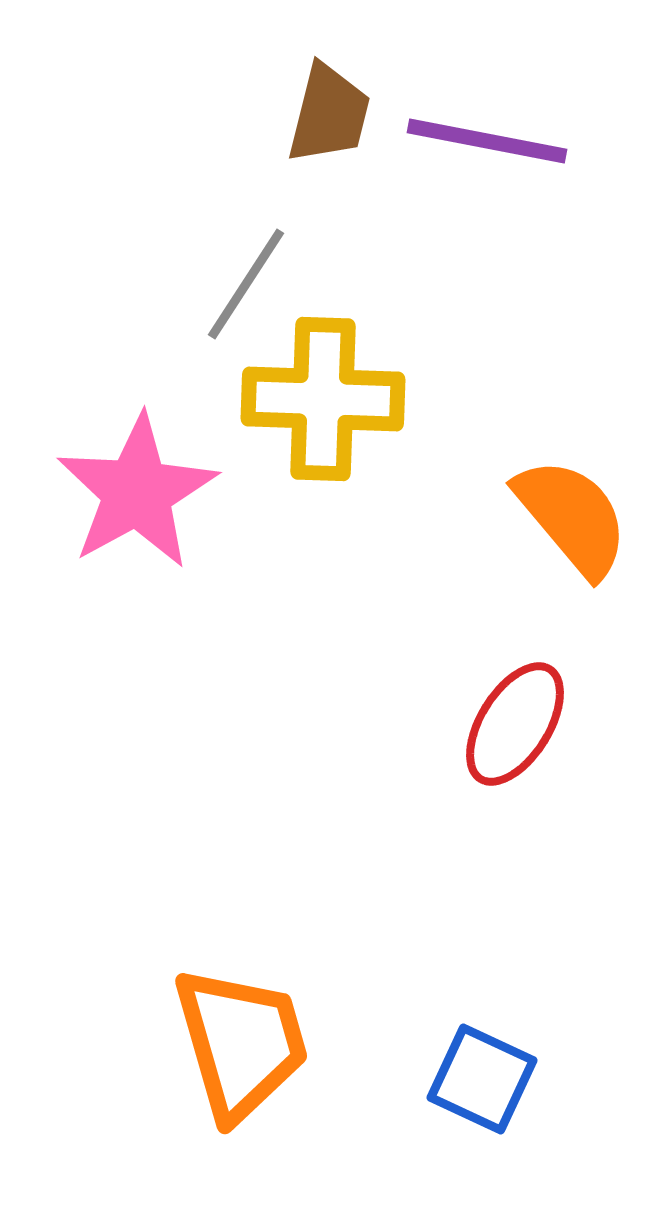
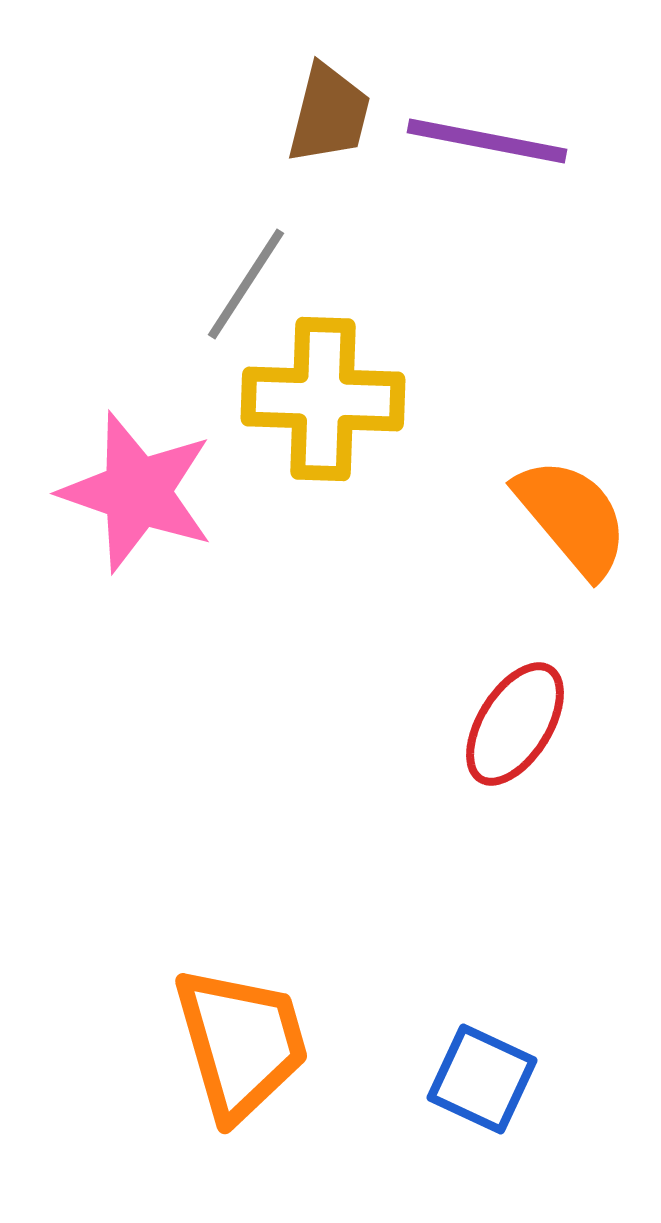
pink star: rotated 24 degrees counterclockwise
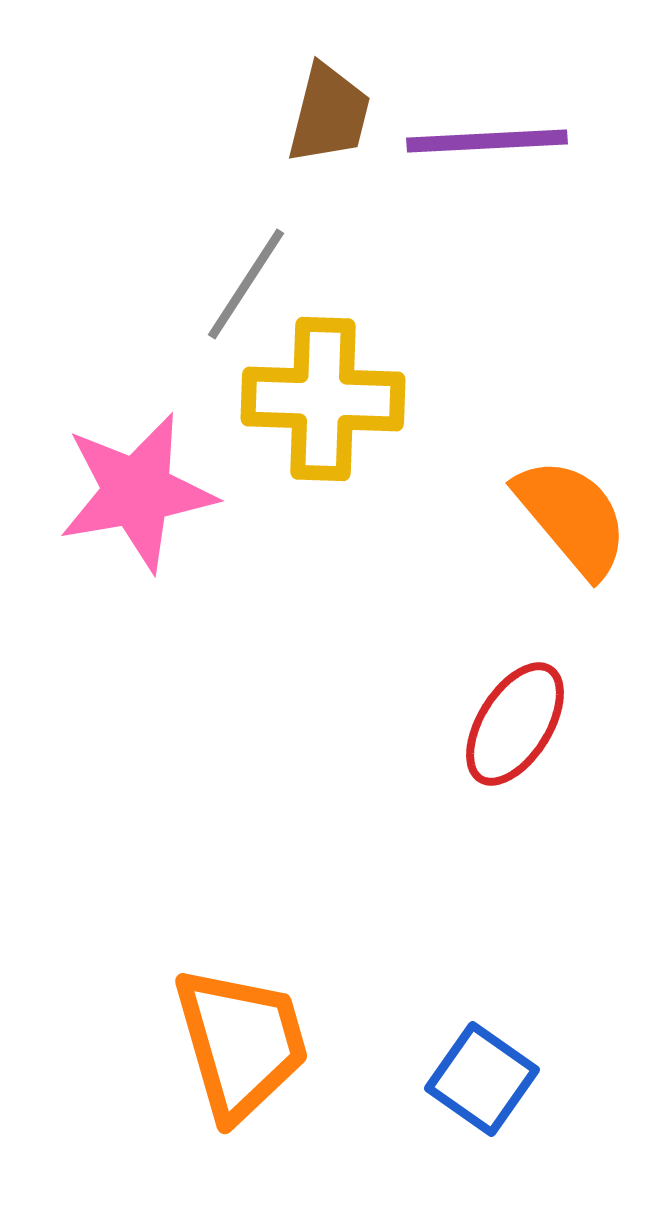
purple line: rotated 14 degrees counterclockwise
pink star: rotated 29 degrees counterclockwise
blue square: rotated 10 degrees clockwise
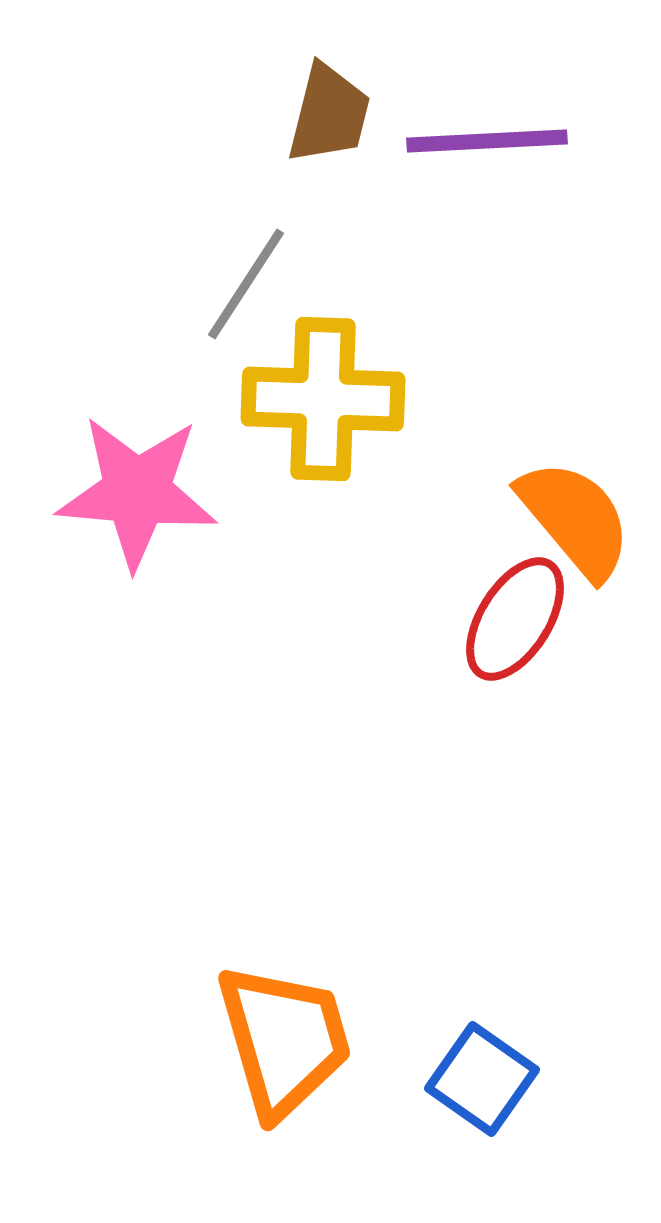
pink star: rotated 15 degrees clockwise
orange semicircle: moved 3 px right, 2 px down
red ellipse: moved 105 px up
orange trapezoid: moved 43 px right, 3 px up
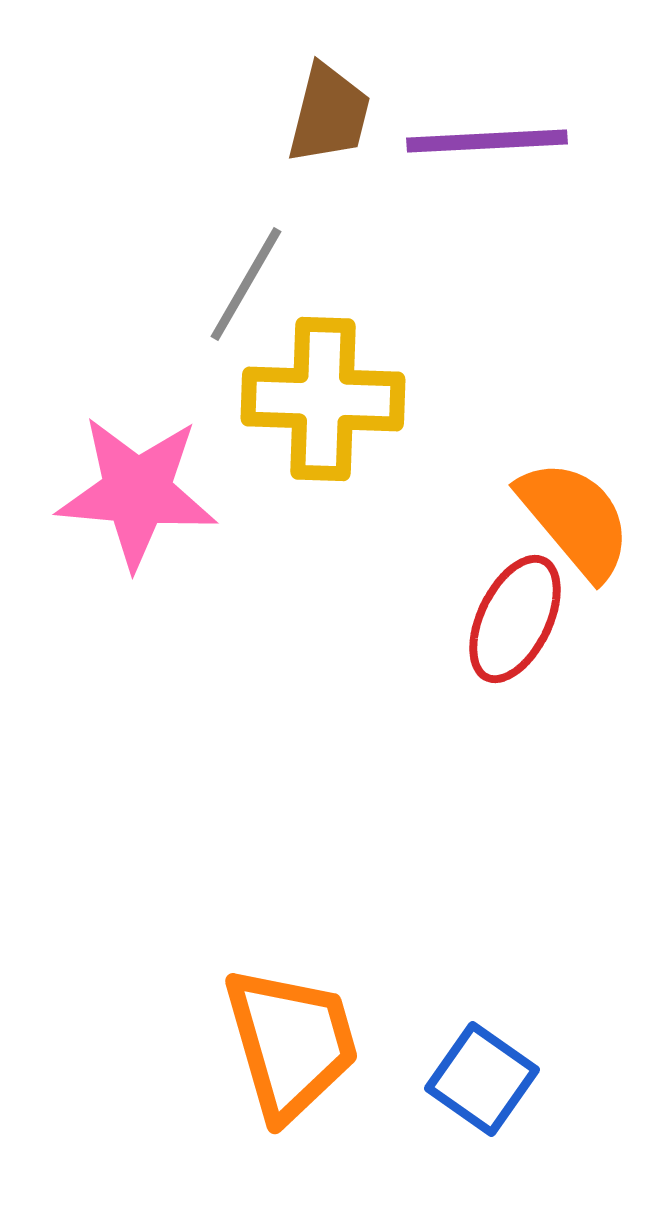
gray line: rotated 3 degrees counterclockwise
red ellipse: rotated 6 degrees counterclockwise
orange trapezoid: moved 7 px right, 3 px down
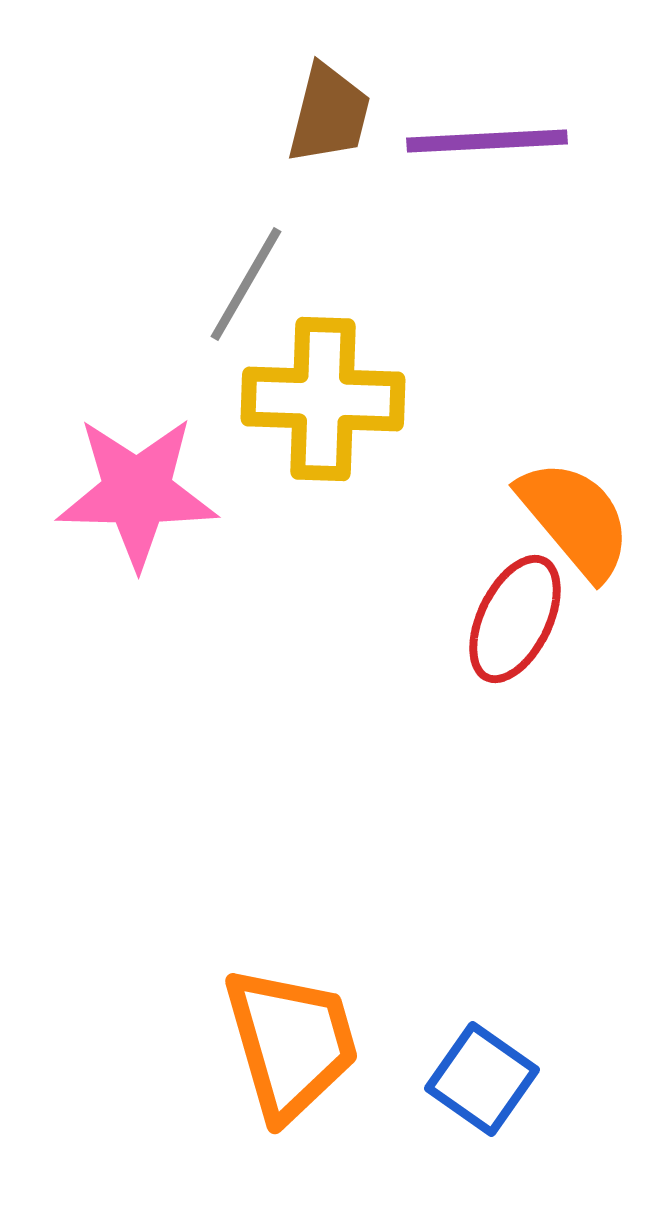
pink star: rotated 4 degrees counterclockwise
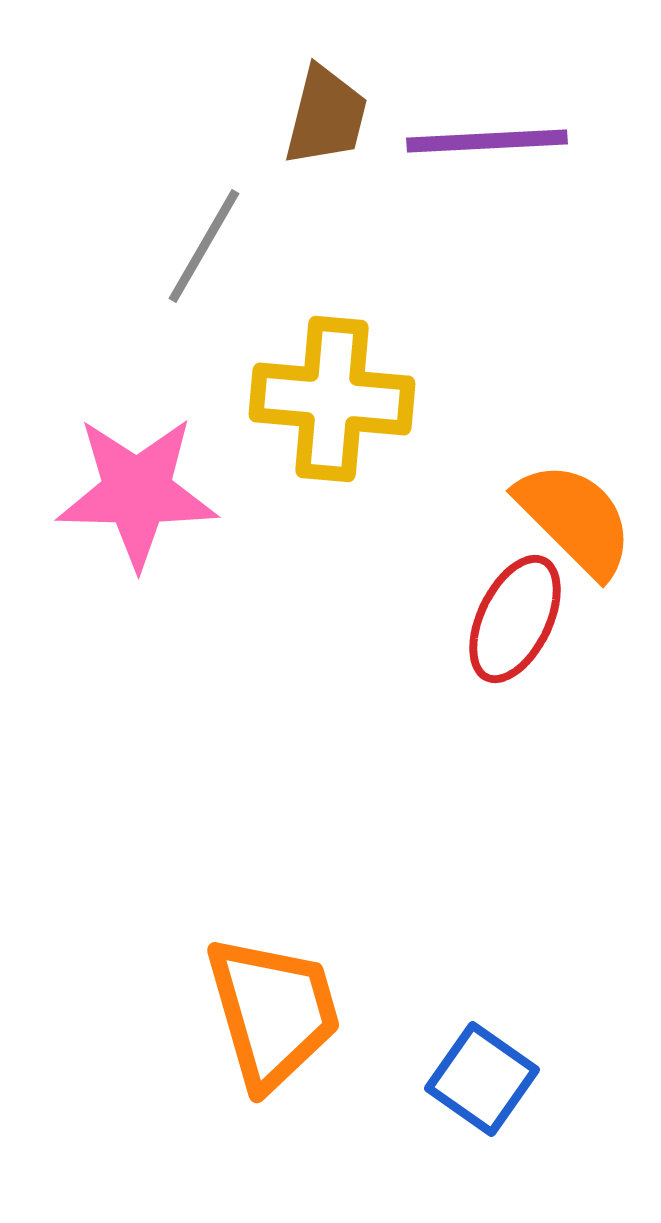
brown trapezoid: moved 3 px left, 2 px down
gray line: moved 42 px left, 38 px up
yellow cross: moved 9 px right; rotated 3 degrees clockwise
orange semicircle: rotated 5 degrees counterclockwise
orange trapezoid: moved 18 px left, 31 px up
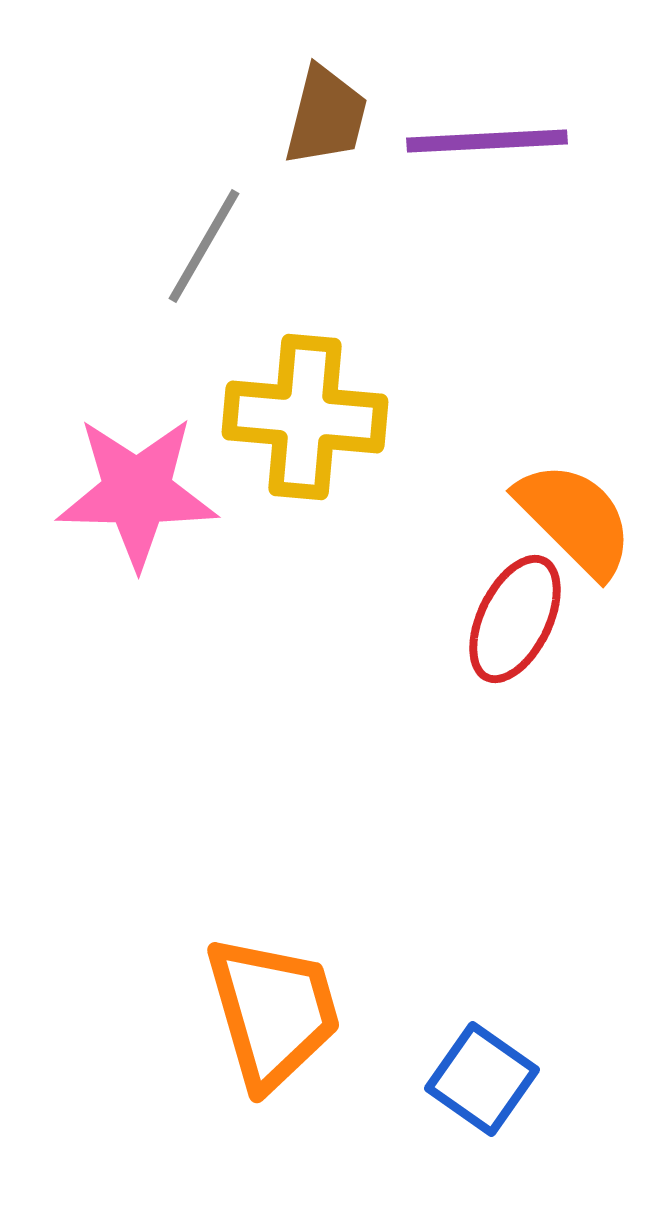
yellow cross: moved 27 px left, 18 px down
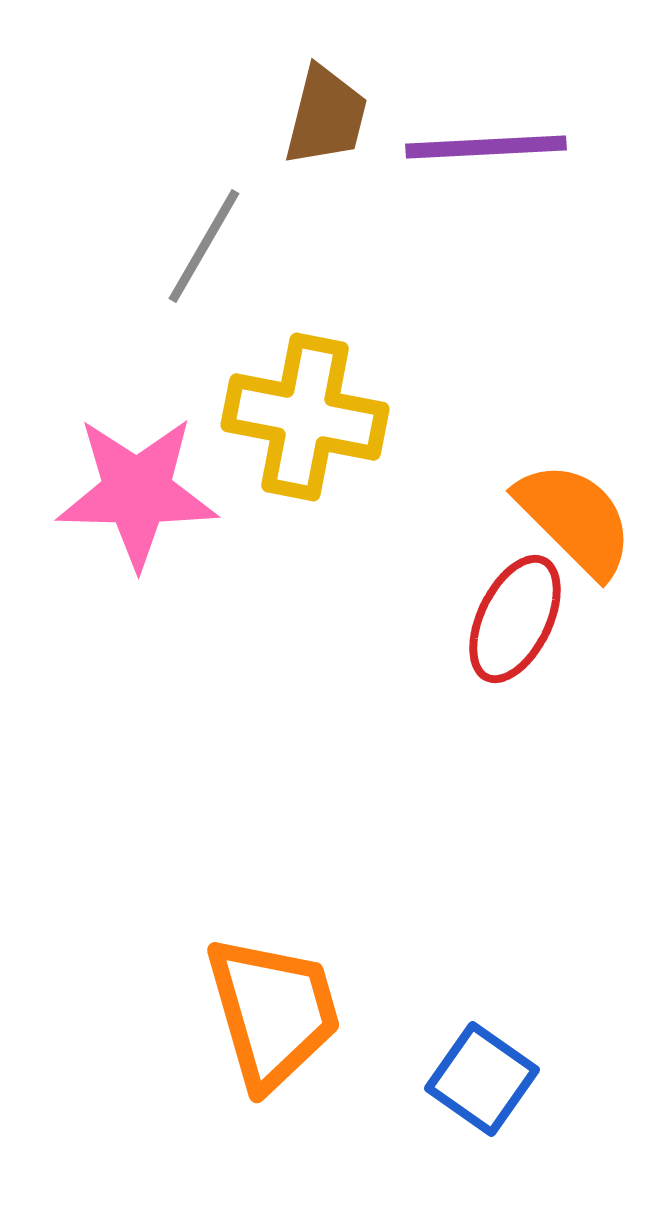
purple line: moved 1 px left, 6 px down
yellow cross: rotated 6 degrees clockwise
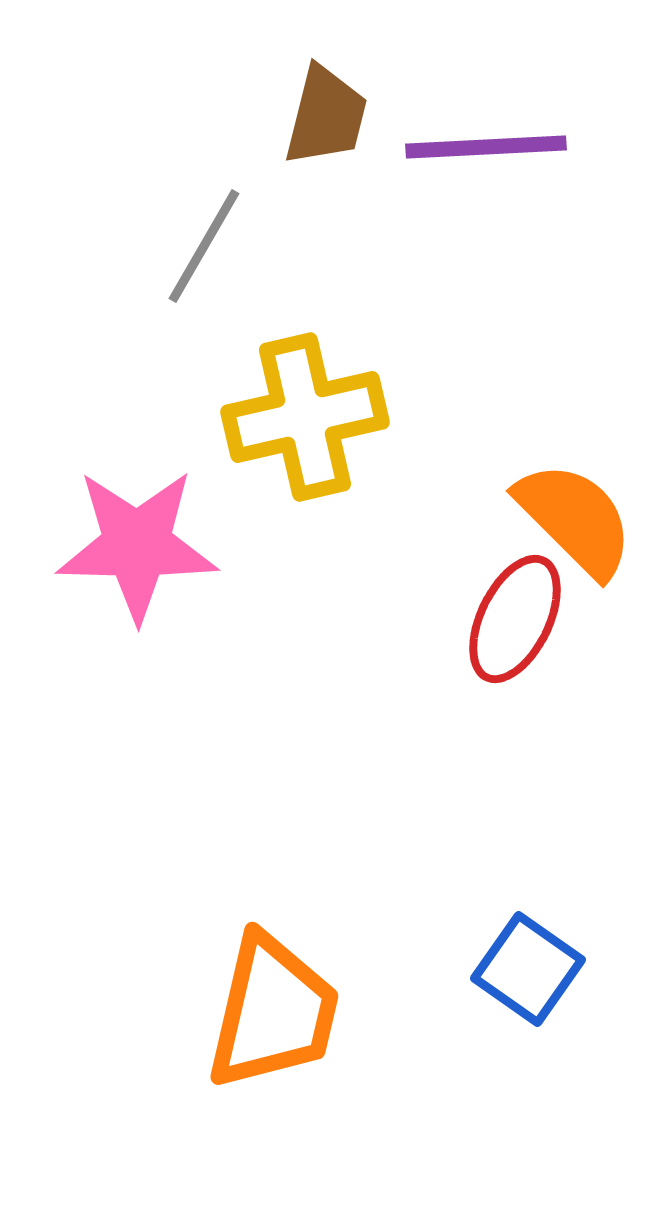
yellow cross: rotated 24 degrees counterclockwise
pink star: moved 53 px down
orange trapezoid: rotated 29 degrees clockwise
blue square: moved 46 px right, 110 px up
